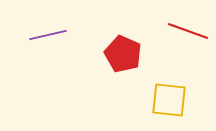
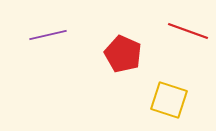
yellow square: rotated 12 degrees clockwise
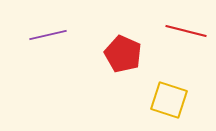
red line: moved 2 px left; rotated 6 degrees counterclockwise
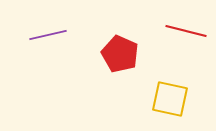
red pentagon: moved 3 px left
yellow square: moved 1 px right, 1 px up; rotated 6 degrees counterclockwise
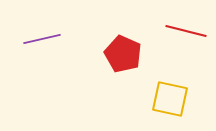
purple line: moved 6 px left, 4 px down
red pentagon: moved 3 px right
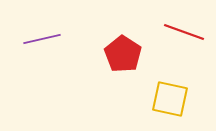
red line: moved 2 px left, 1 px down; rotated 6 degrees clockwise
red pentagon: rotated 9 degrees clockwise
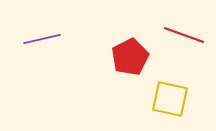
red line: moved 3 px down
red pentagon: moved 7 px right, 3 px down; rotated 12 degrees clockwise
